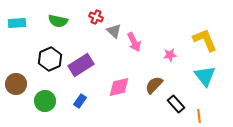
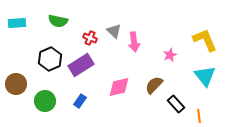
red cross: moved 6 px left, 21 px down
pink arrow: rotated 18 degrees clockwise
pink star: rotated 16 degrees counterclockwise
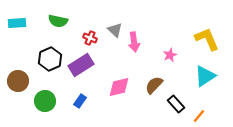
gray triangle: moved 1 px right, 1 px up
yellow L-shape: moved 2 px right, 1 px up
cyan triangle: rotated 35 degrees clockwise
brown circle: moved 2 px right, 3 px up
orange line: rotated 48 degrees clockwise
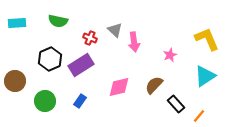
brown circle: moved 3 px left
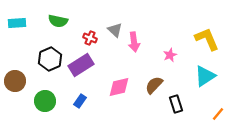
black rectangle: rotated 24 degrees clockwise
orange line: moved 19 px right, 2 px up
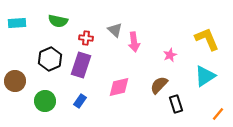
red cross: moved 4 px left; rotated 16 degrees counterclockwise
purple rectangle: rotated 40 degrees counterclockwise
brown semicircle: moved 5 px right
